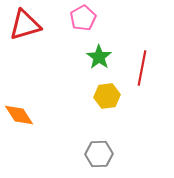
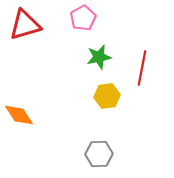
green star: rotated 25 degrees clockwise
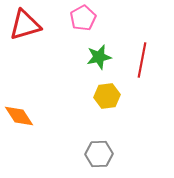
red line: moved 8 px up
orange diamond: moved 1 px down
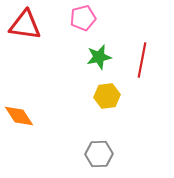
pink pentagon: rotated 15 degrees clockwise
red triangle: rotated 24 degrees clockwise
